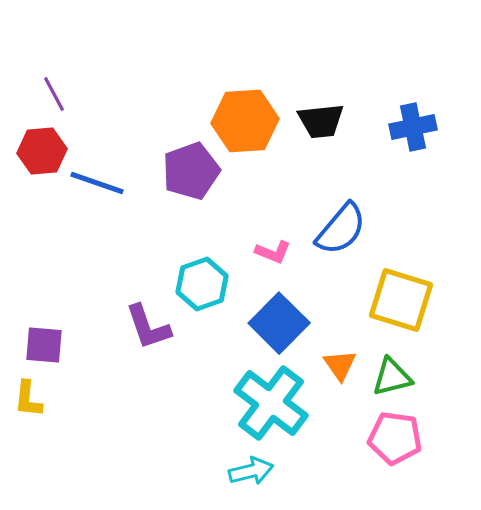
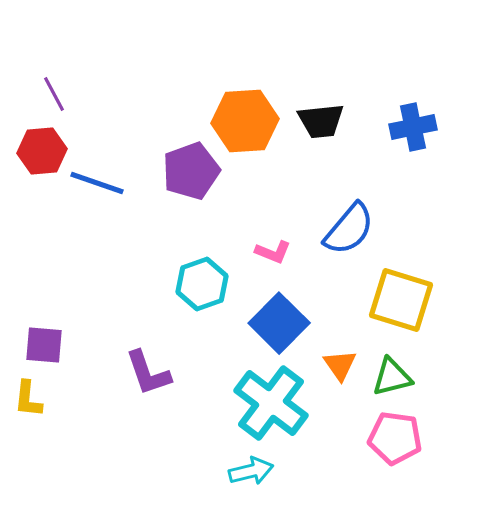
blue semicircle: moved 8 px right
purple L-shape: moved 46 px down
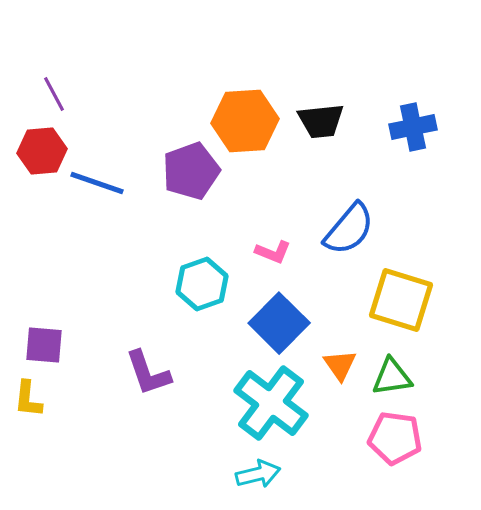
green triangle: rotated 6 degrees clockwise
cyan arrow: moved 7 px right, 3 px down
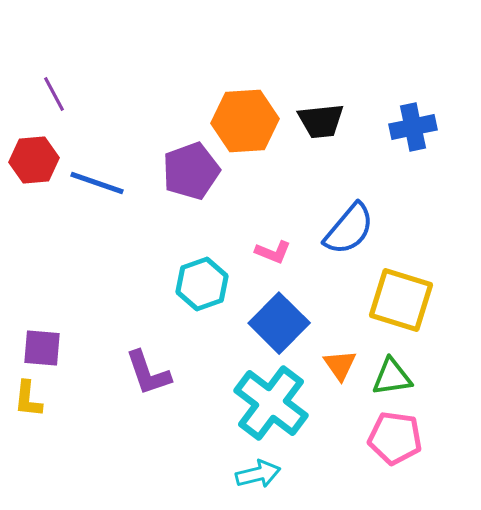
red hexagon: moved 8 px left, 9 px down
purple square: moved 2 px left, 3 px down
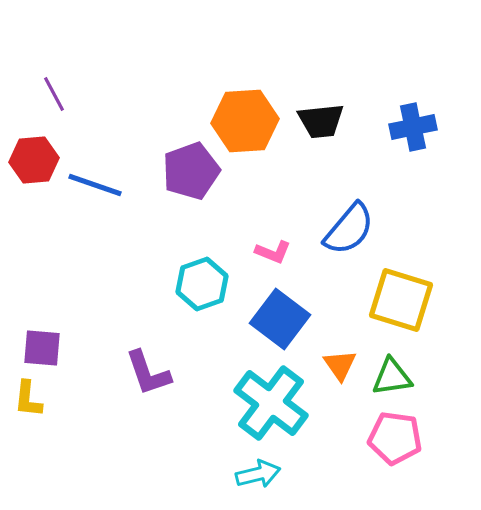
blue line: moved 2 px left, 2 px down
blue square: moved 1 px right, 4 px up; rotated 8 degrees counterclockwise
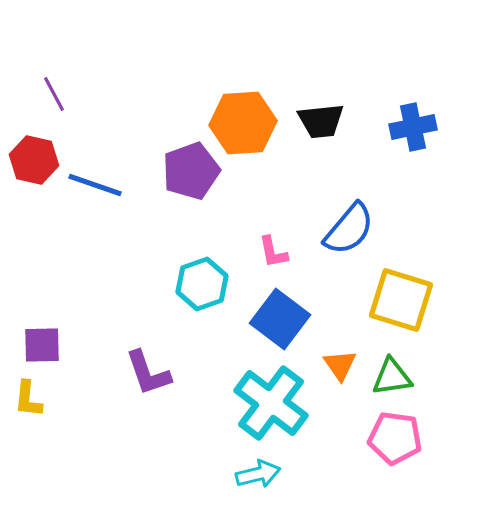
orange hexagon: moved 2 px left, 2 px down
red hexagon: rotated 18 degrees clockwise
pink L-shape: rotated 57 degrees clockwise
purple square: moved 3 px up; rotated 6 degrees counterclockwise
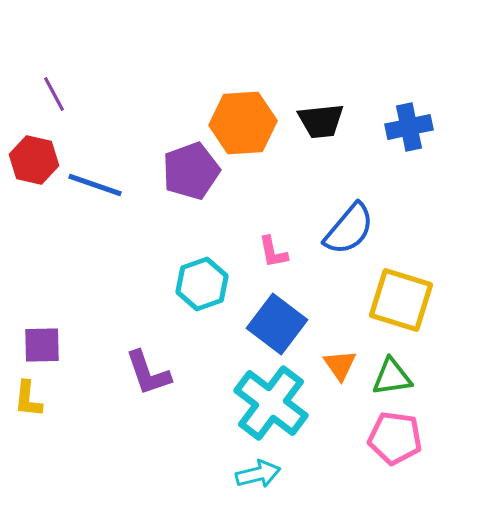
blue cross: moved 4 px left
blue square: moved 3 px left, 5 px down
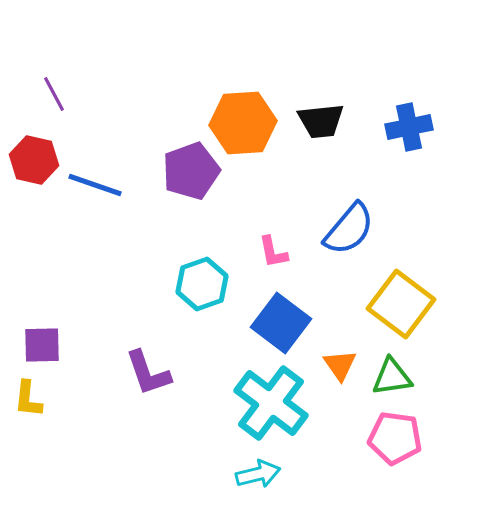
yellow square: moved 4 px down; rotated 20 degrees clockwise
blue square: moved 4 px right, 1 px up
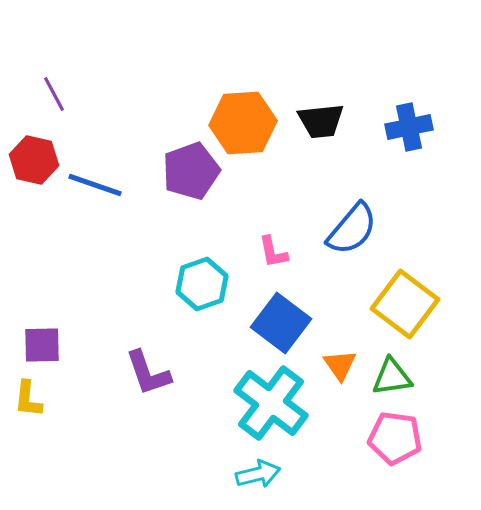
blue semicircle: moved 3 px right
yellow square: moved 4 px right
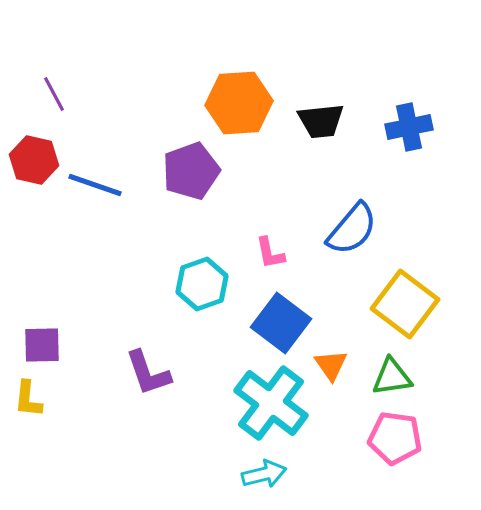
orange hexagon: moved 4 px left, 20 px up
pink L-shape: moved 3 px left, 1 px down
orange triangle: moved 9 px left
cyan arrow: moved 6 px right
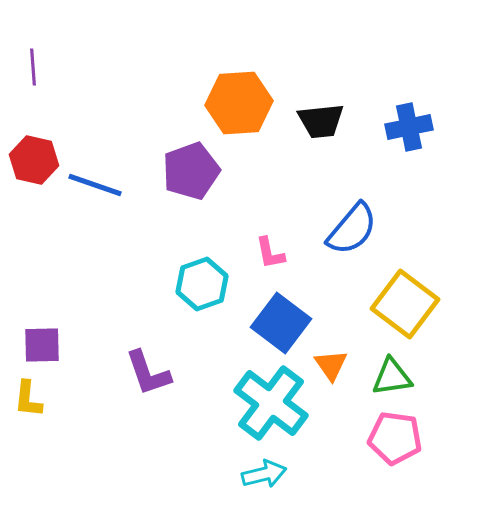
purple line: moved 21 px left, 27 px up; rotated 24 degrees clockwise
